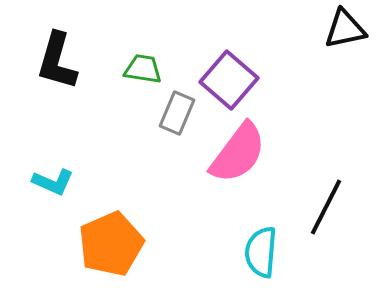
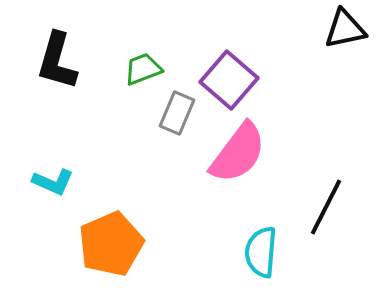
green trapezoid: rotated 30 degrees counterclockwise
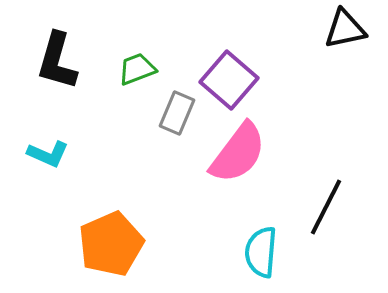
green trapezoid: moved 6 px left
cyan L-shape: moved 5 px left, 28 px up
